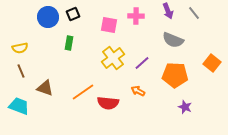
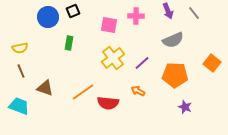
black square: moved 3 px up
gray semicircle: rotated 45 degrees counterclockwise
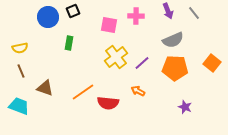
yellow cross: moved 3 px right, 1 px up
orange pentagon: moved 7 px up
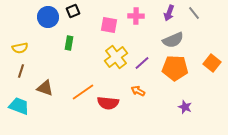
purple arrow: moved 1 px right, 2 px down; rotated 42 degrees clockwise
brown line: rotated 40 degrees clockwise
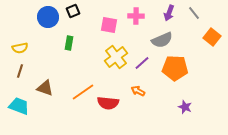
gray semicircle: moved 11 px left
orange square: moved 26 px up
brown line: moved 1 px left
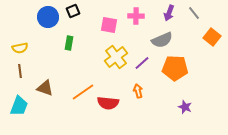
brown line: rotated 24 degrees counterclockwise
orange arrow: rotated 48 degrees clockwise
cyan trapezoid: rotated 90 degrees clockwise
